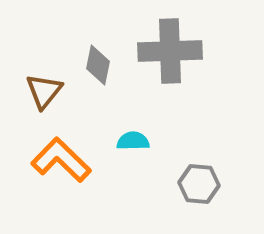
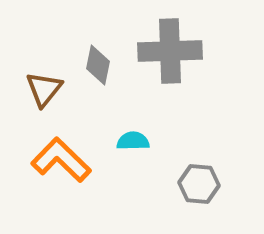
brown triangle: moved 2 px up
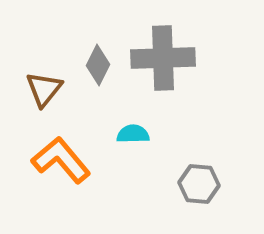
gray cross: moved 7 px left, 7 px down
gray diamond: rotated 15 degrees clockwise
cyan semicircle: moved 7 px up
orange L-shape: rotated 6 degrees clockwise
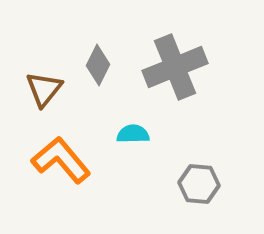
gray cross: moved 12 px right, 9 px down; rotated 20 degrees counterclockwise
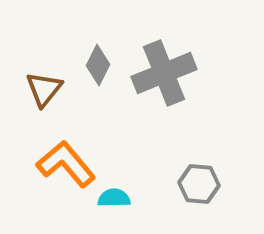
gray cross: moved 11 px left, 6 px down
cyan semicircle: moved 19 px left, 64 px down
orange L-shape: moved 5 px right, 4 px down
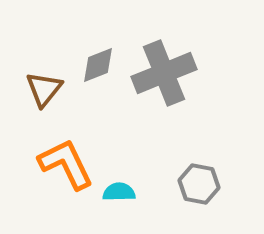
gray diamond: rotated 42 degrees clockwise
orange L-shape: rotated 14 degrees clockwise
gray hexagon: rotated 6 degrees clockwise
cyan semicircle: moved 5 px right, 6 px up
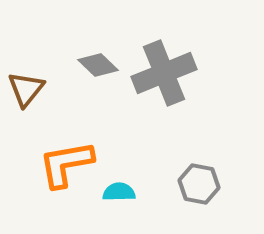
gray diamond: rotated 66 degrees clockwise
brown triangle: moved 18 px left
orange L-shape: rotated 74 degrees counterclockwise
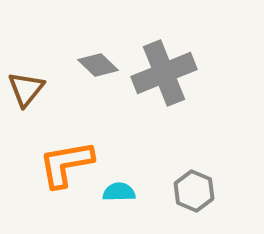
gray hexagon: moved 5 px left, 7 px down; rotated 12 degrees clockwise
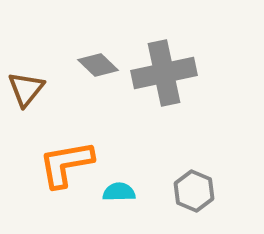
gray cross: rotated 10 degrees clockwise
